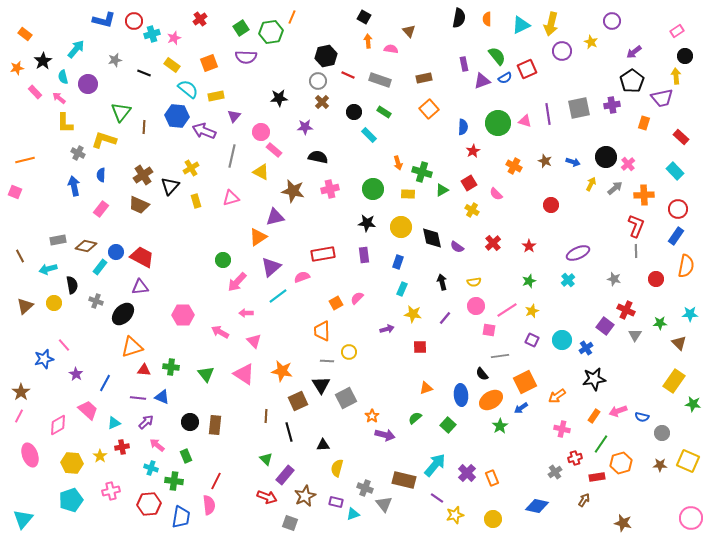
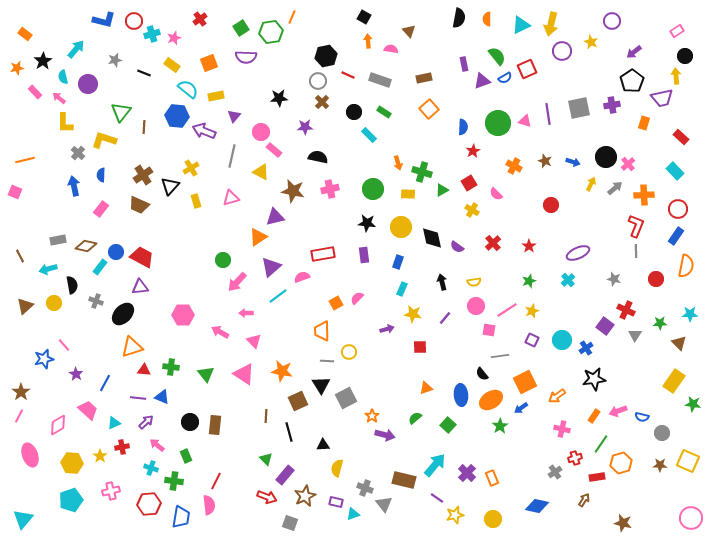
gray cross at (78, 153): rotated 16 degrees clockwise
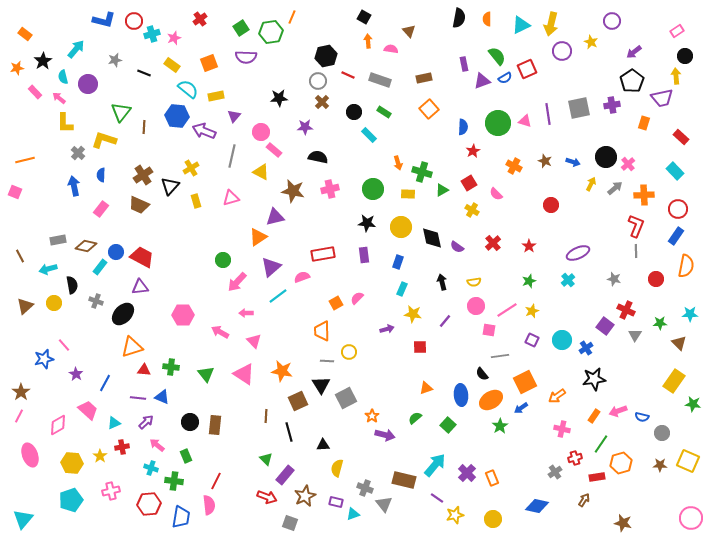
purple line at (445, 318): moved 3 px down
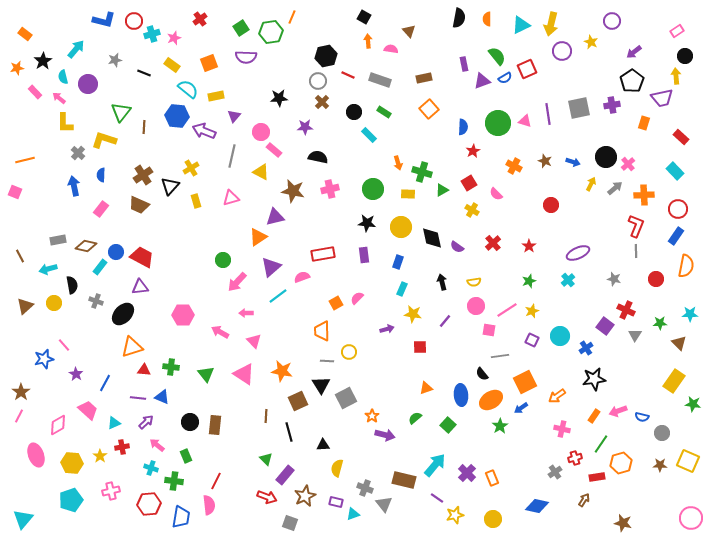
cyan circle at (562, 340): moved 2 px left, 4 px up
pink ellipse at (30, 455): moved 6 px right
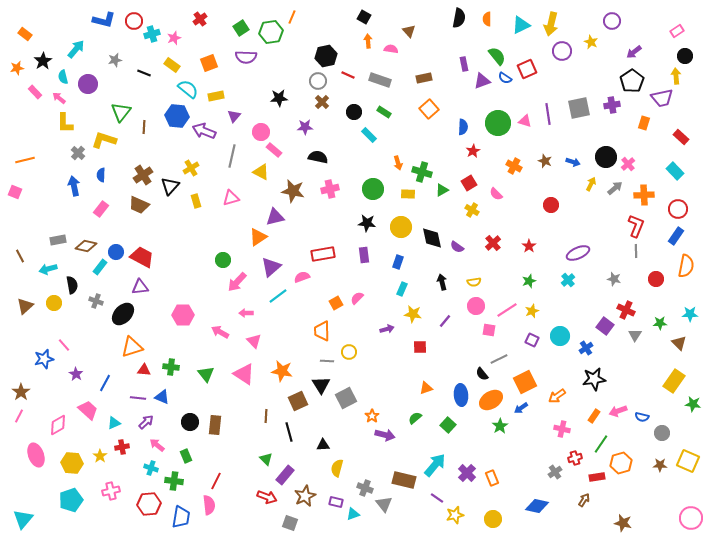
blue semicircle at (505, 78): rotated 64 degrees clockwise
gray line at (500, 356): moved 1 px left, 3 px down; rotated 18 degrees counterclockwise
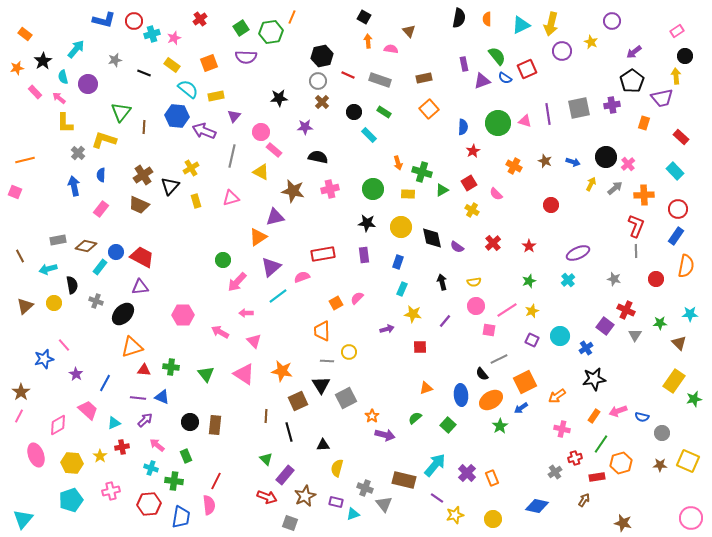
black hexagon at (326, 56): moved 4 px left
green star at (693, 404): moved 1 px right, 5 px up; rotated 21 degrees counterclockwise
purple arrow at (146, 422): moved 1 px left, 2 px up
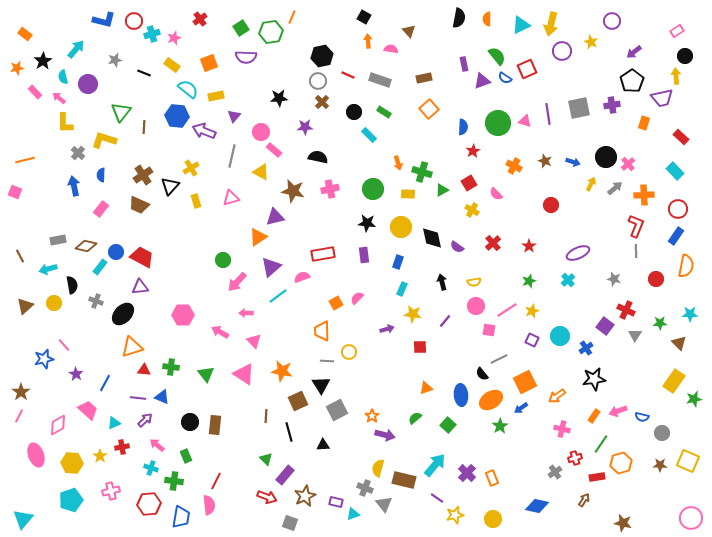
gray square at (346, 398): moved 9 px left, 12 px down
yellow semicircle at (337, 468): moved 41 px right
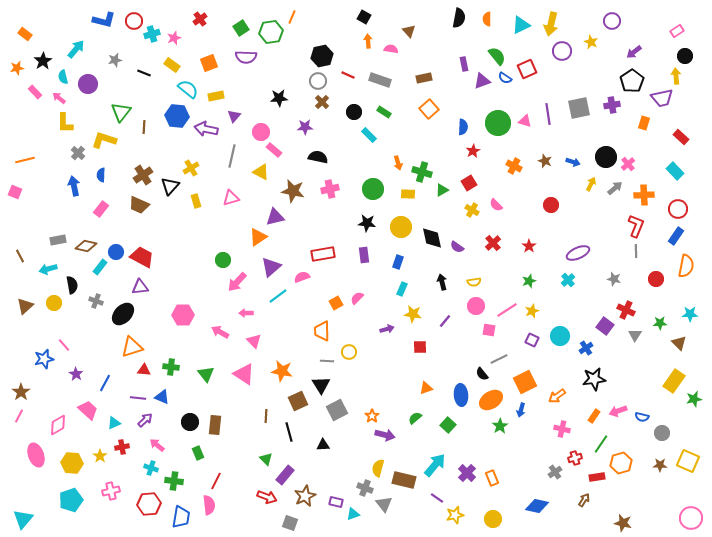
purple arrow at (204, 131): moved 2 px right, 2 px up; rotated 10 degrees counterclockwise
pink semicircle at (496, 194): moved 11 px down
blue arrow at (521, 408): moved 2 px down; rotated 40 degrees counterclockwise
green rectangle at (186, 456): moved 12 px right, 3 px up
